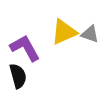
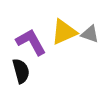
purple L-shape: moved 6 px right, 6 px up
black semicircle: moved 3 px right, 5 px up
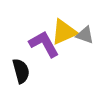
gray triangle: moved 5 px left, 1 px down
purple L-shape: moved 13 px right, 2 px down
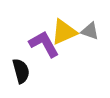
gray triangle: moved 5 px right, 4 px up
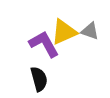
black semicircle: moved 18 px right, 8 px down
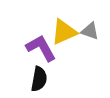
purple L-shape: moved 3 px left, 4 px down
black semicircle: rotated 25 degrees clockwise
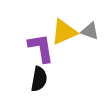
purple L-shape: rotated 20 degrees clockwise
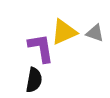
gray triangle: moved 5 px right, 2 px down
black semicircle: moved 5 px left, 1 px down
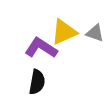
purple L-shape: rotated 48 degrees counterclockwise
black semicircle: moved 3 px right, 2 px down
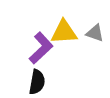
yellow triangle: rotated 20 degrees clockwise
purple L-shape: rotated 104 degrees clockwise
